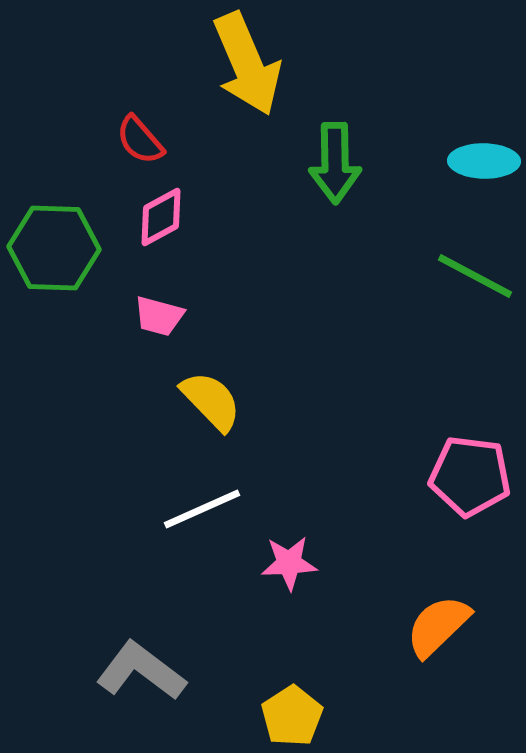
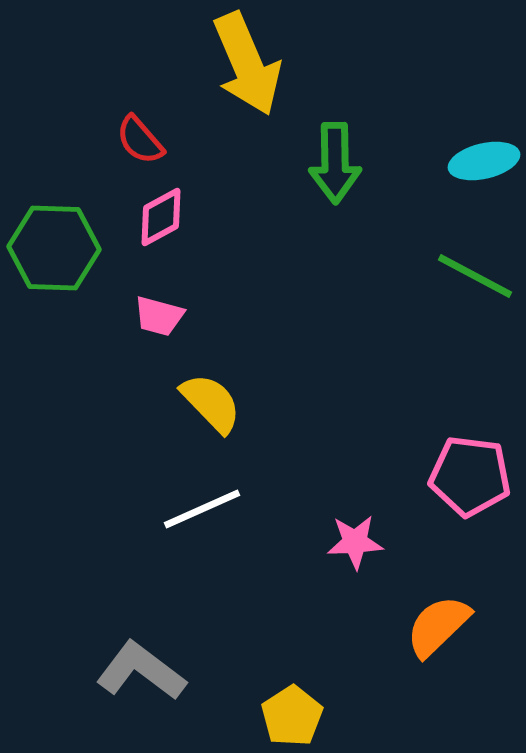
cyan ellipse: rotated 14 degrees counterclockwise
yellow semicircle: moved 2 px down
pink star: moved 66 px right, 21 px up
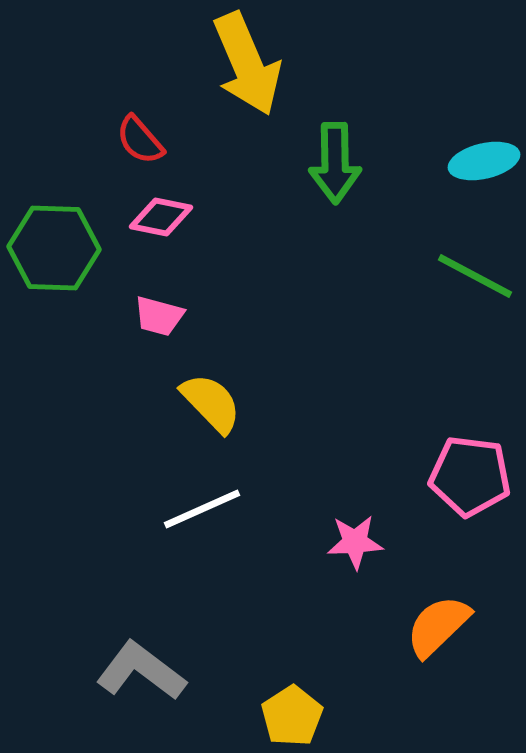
pink diamond: rotated 40 degrees clockwise
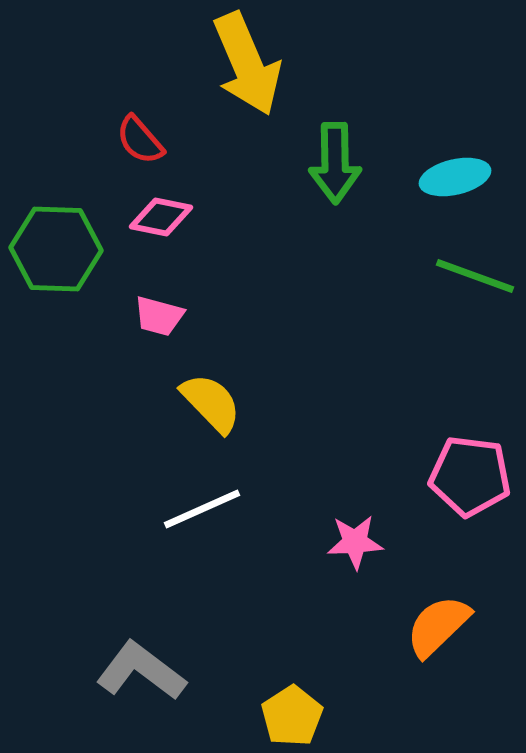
cyan ellipse: moved 29 px left, 16 px down
green hexagon: moved 2 px right, 1 px down
green line: rotated 8 degrees counterclockwise
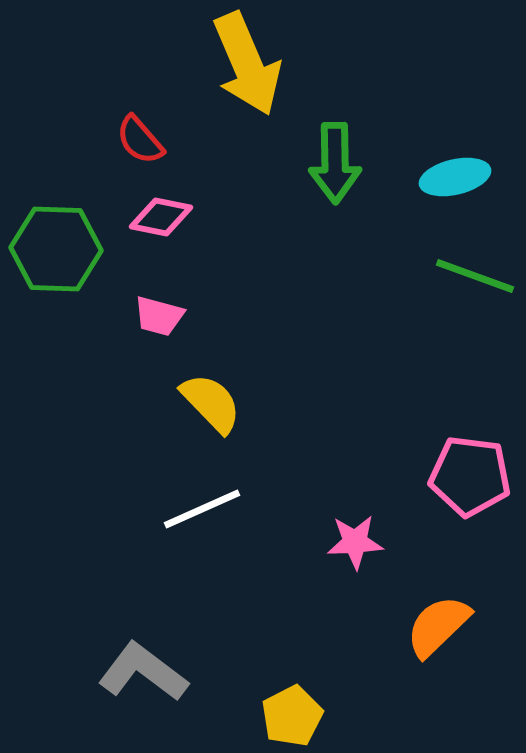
gray L-shape: moved 2 px right, 1 px down
yellow pentagon: rotated 6 degrees clockwise
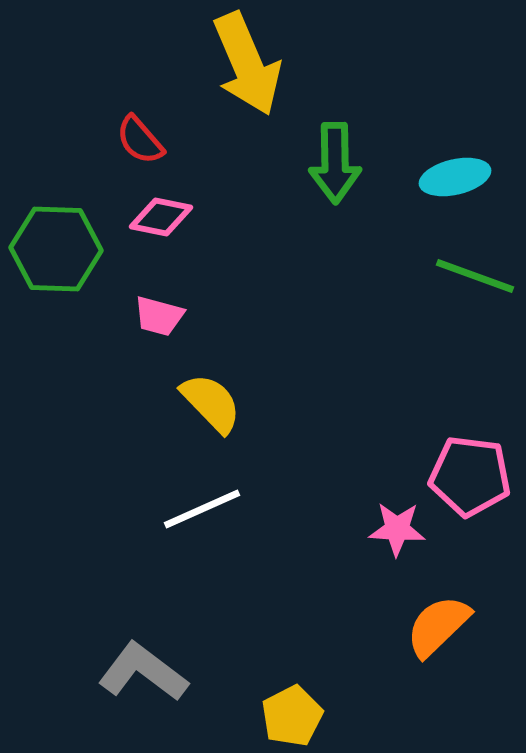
pink star: moved 42 px right, 13 px up; rotated 6 degrees clockwise
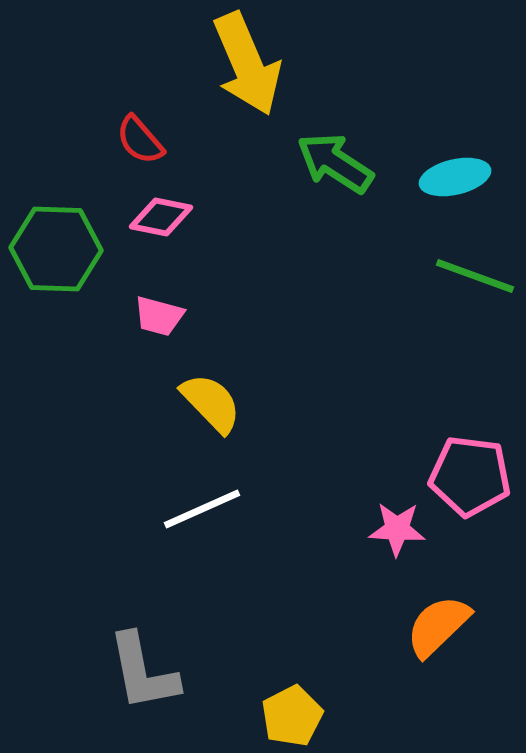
green arrow: rotated 124 degrees clockwise
gray L-shape: rotated 138 degrees counterclockwise
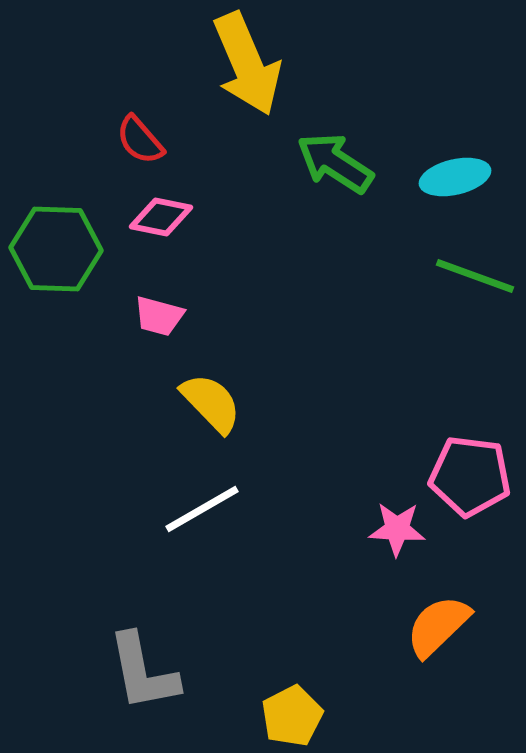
white line: rotated 6 degrees counterclockwise
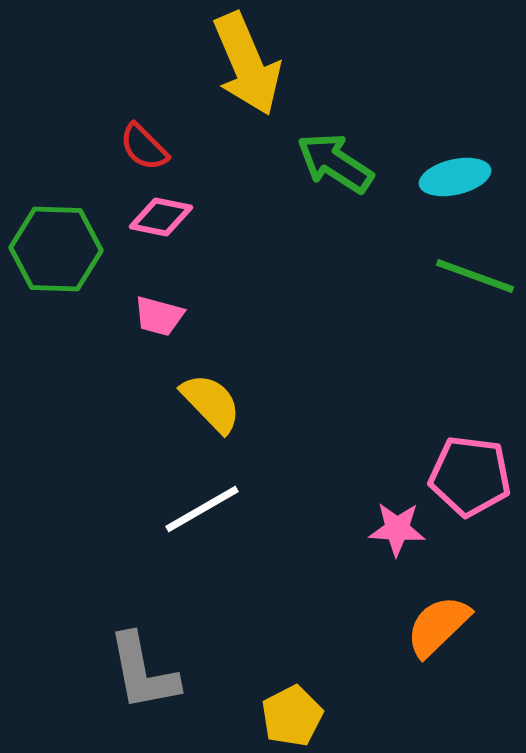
red semicircle: moved 4 px right, 7 px down; rotated 4 degrees counterclockwise
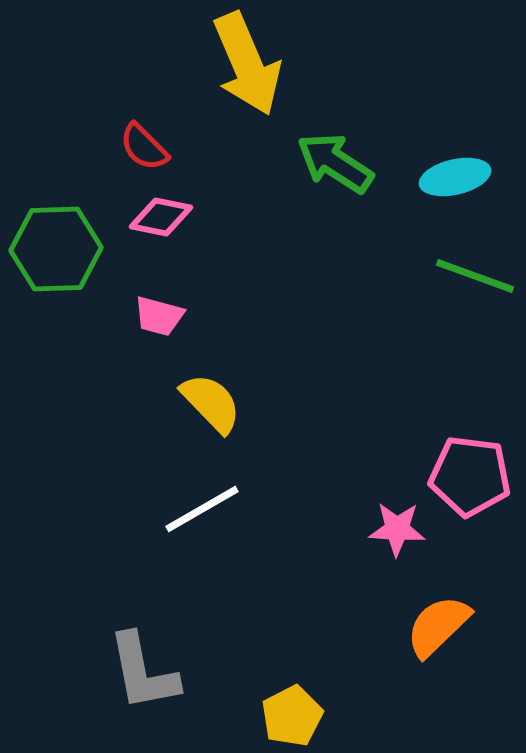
green hexagon: rotated 4 degrees counterclockwise
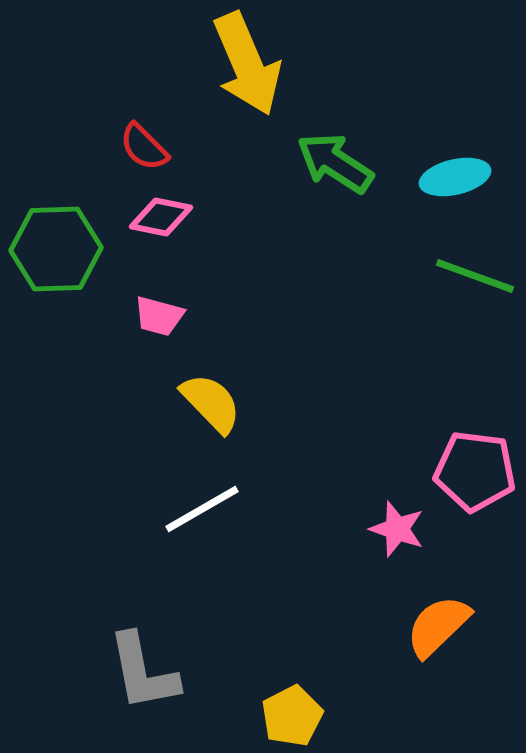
pink pentagon: moved 5 px right, 5 px up
pink star: rotated 16 degrees clockwise
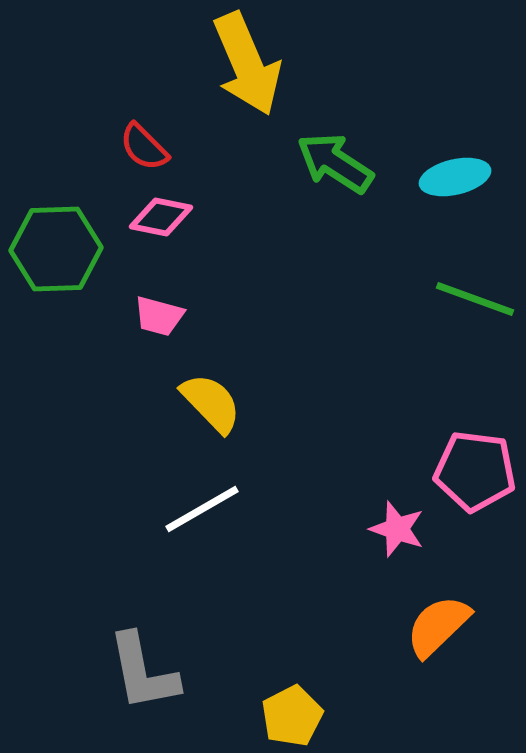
green line: moved 23 px down
